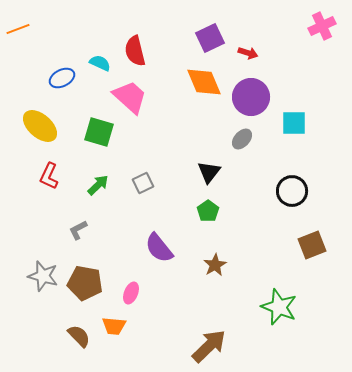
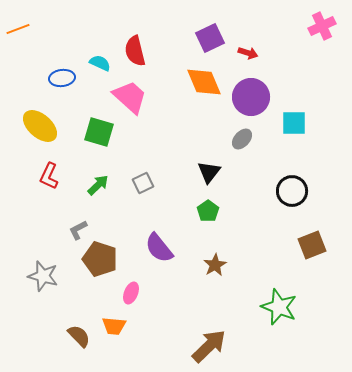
blue ellipse: rotated 20 degrees clockwise
brown pentagon: moved 15 px right, 24 px up; rotated 8 degrees clockwise
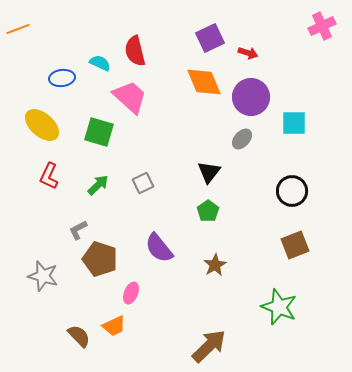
yellow ellipse: moved 2 px right, 1 px up
brown square: moved 17 px left
orange trapezoid: rotated 30 degrees counterclockwise
